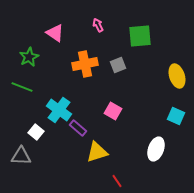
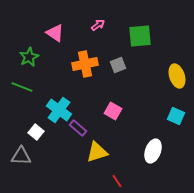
pink arrow: rotated 80 degrees clockwise
white ellipse: moved 3 px left, 2 px down
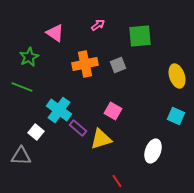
yellow triangle: moved 4 px right, 13 px up
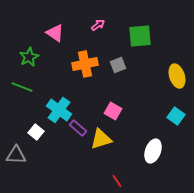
cyan square: rotated 12 degrees clockwise
gray triangle: moved 5 px left, 1 px up
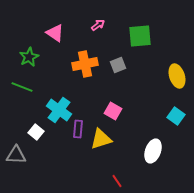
purple rectangle: moved 1 px down; rotated 54 degrees clockwise
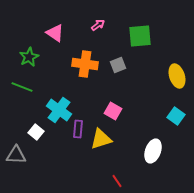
orange cross: rotated 20 degrees clockwise
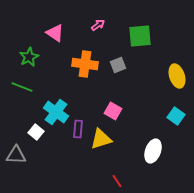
cyan cross: moved 3 px left, 2 px down
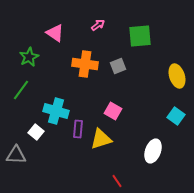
gray square: moved 1 px down
green line: moved 1 px left, 3 px down; rotated 75 degrees counterclockwise
cyan cross: moved 1 px up; rotated 20 degrees counterclockwise
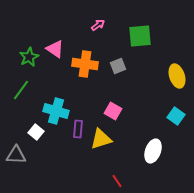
pink triangle: moved 16 px down
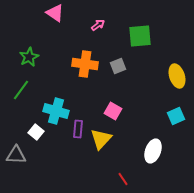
pink triangle: moved 36 px up
cyan square: rotated 30 degrees clockwise
yellow triangle: rotated 30 degrees counterclockwise
red line: moved 6 px right, 2 px up
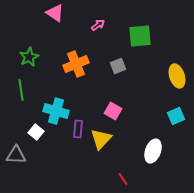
orange cross: moved 9 px left; rotated 30 degrees counterclockwise
green line: rotated 45 degrees counterclockwise
